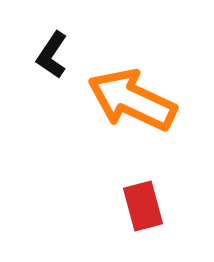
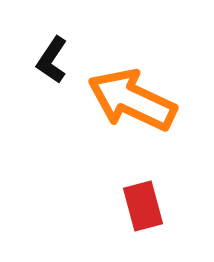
black L-shape: moved 5 px down
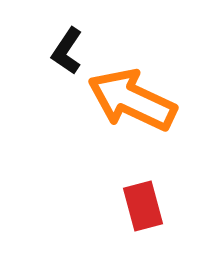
black L-shape: moved 15 px right, 9 px up
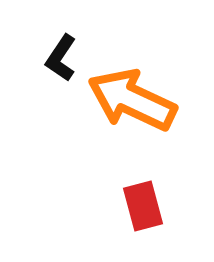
black L-shape: moved 6 px left, 7 px down
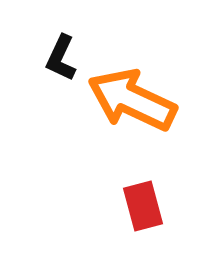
black L-shape: rotated 9 degrees counterclockwise
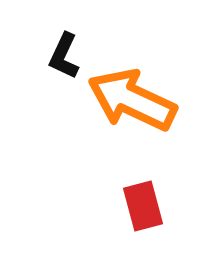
black L-shape: moved 3 px right, 2 px up
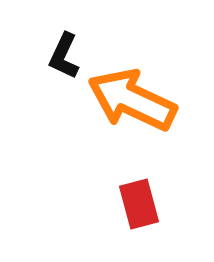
red rectangle: moved 4 px left, 2 px up
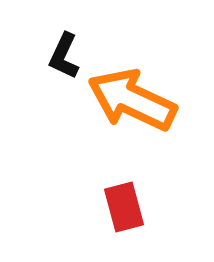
red rectangle: moved 15 px left, 3 px down
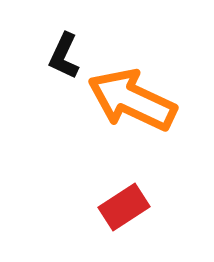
red rectangle: rotated 72 degrees clockwise
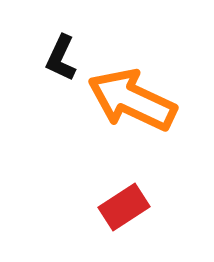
black L-shape: moved 3 px left, 2 px down
